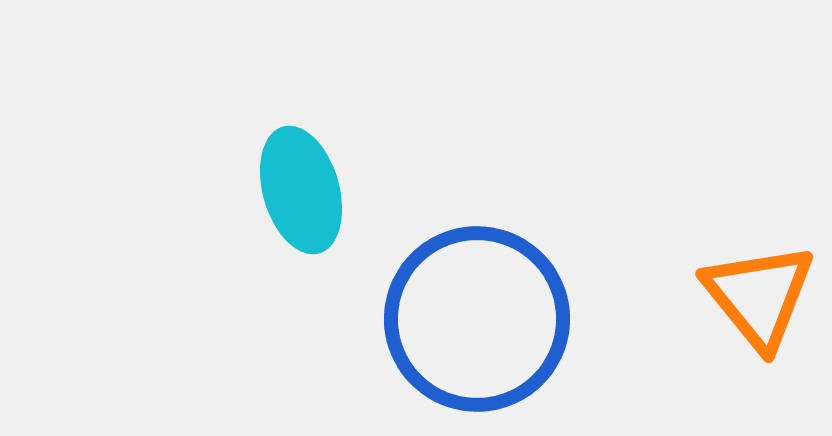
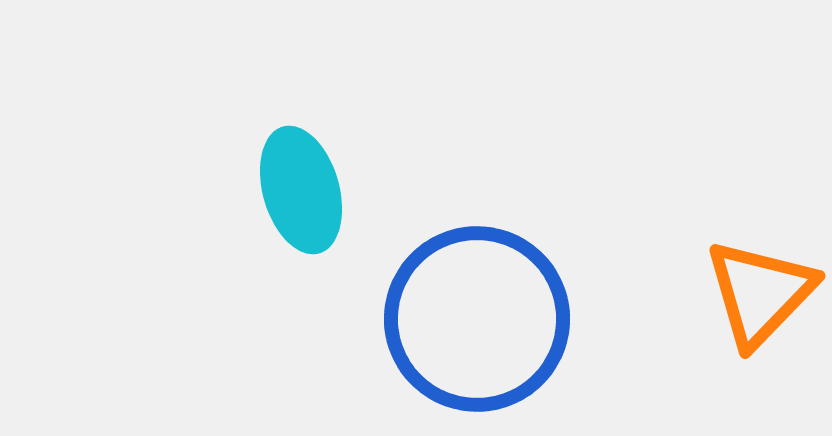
orange triangle: moved 1 px right, 3 px up; rotated 23 degrees clockwise
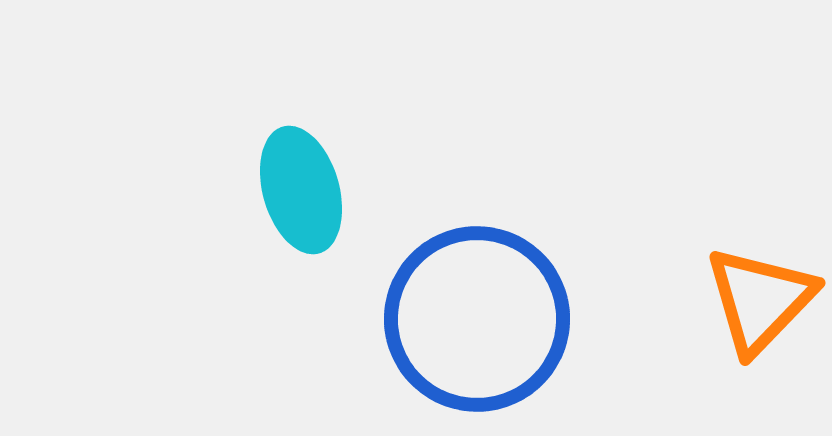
orange triangle: moved 7 px down
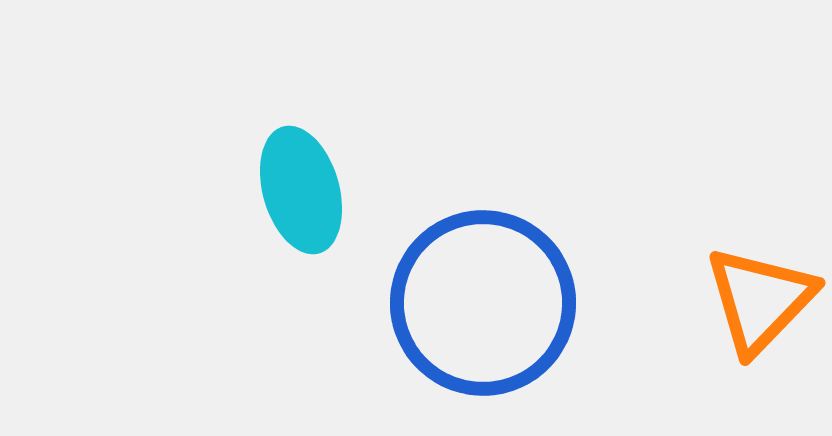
blue circle: moved 6 px right, 16 px up
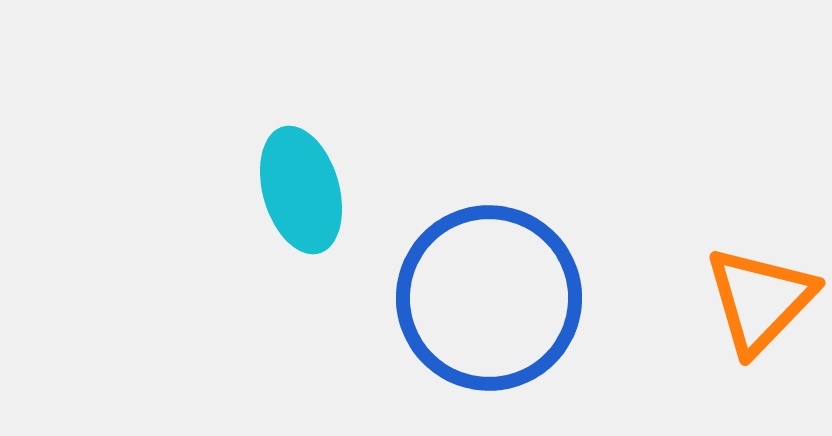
blue circle: moved 6 px right, 5 px up
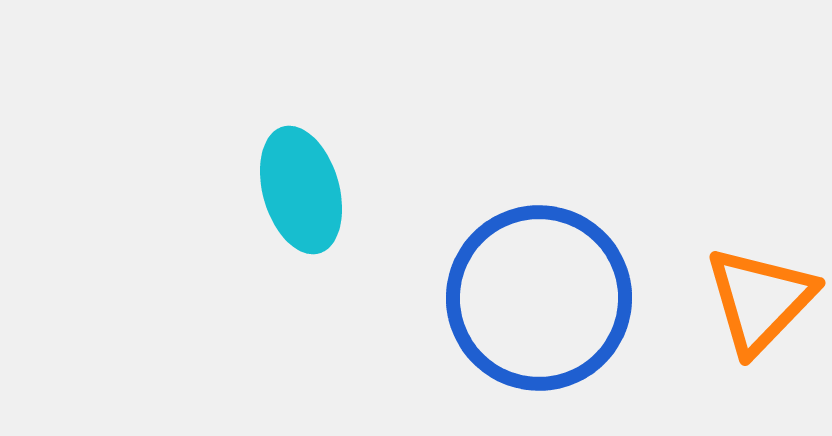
blue circle: moved 50 px right
